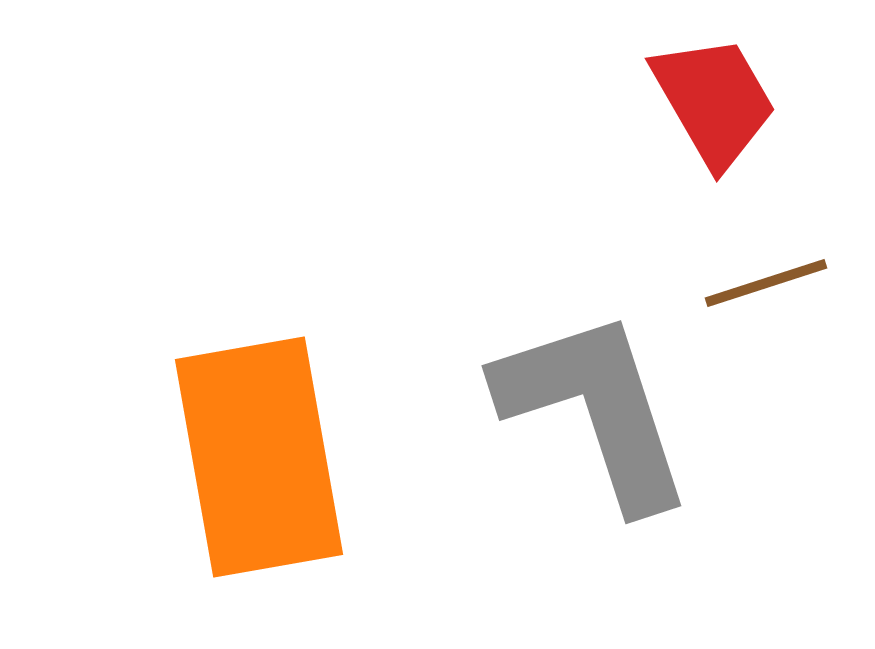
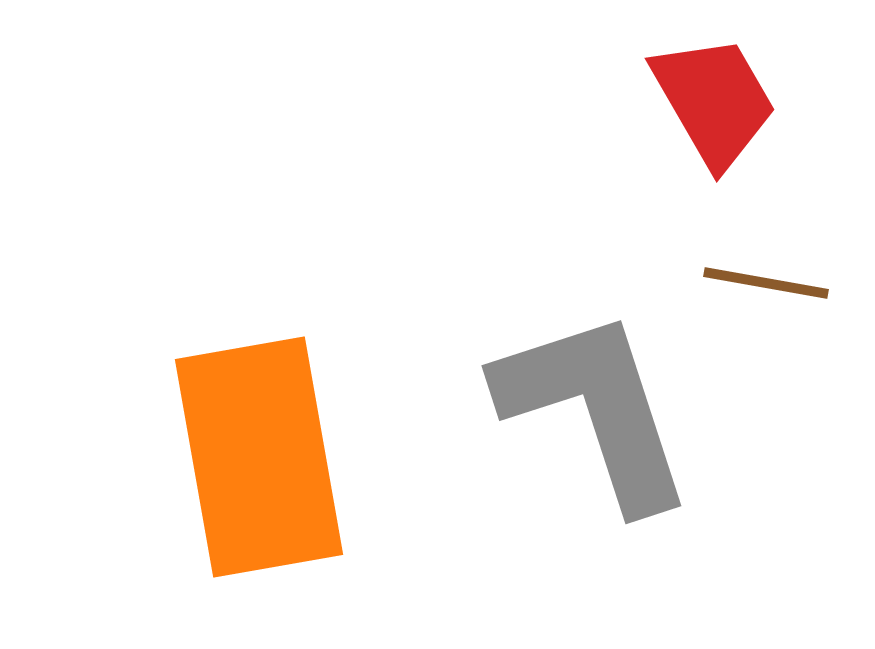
brown line: rotated 28 degrees clockwise
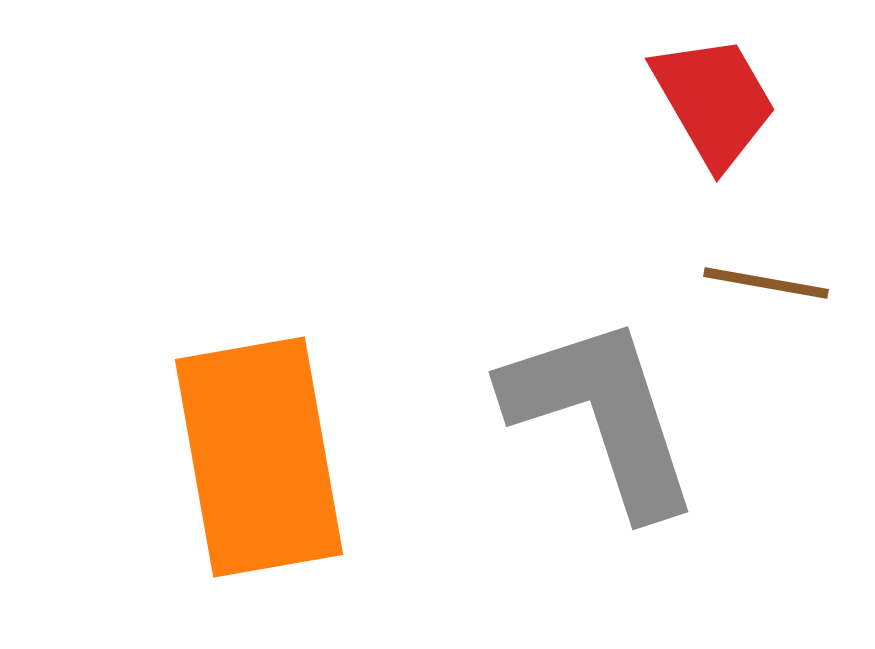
gray L-shape: moved 7 px right, 6 px down
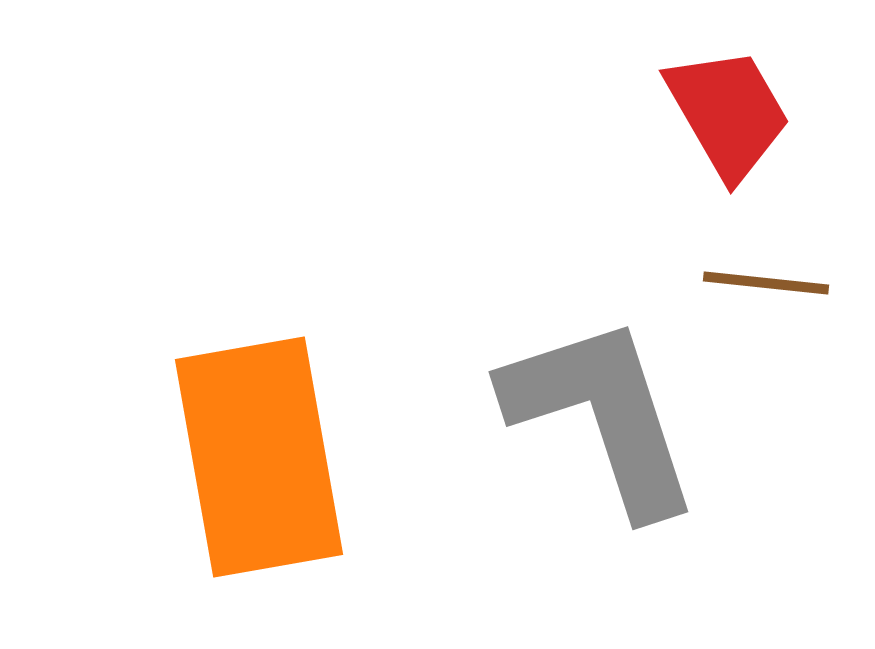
red trapezoid: moved 14 px right, 12 px down
brown line: rotated 4 degrees counterclockwise
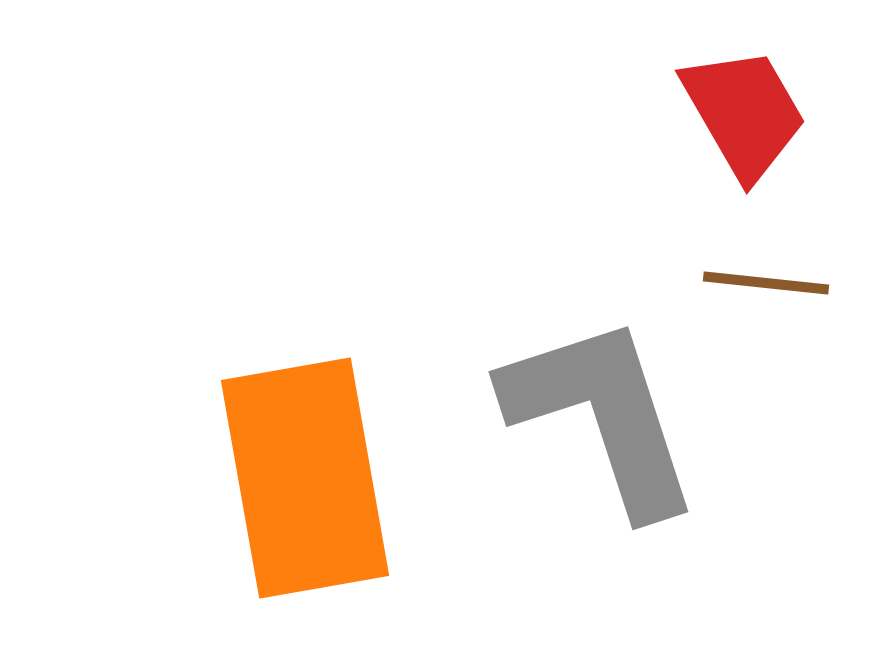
red trapezoid: moved 16 px right
orange rectangle: moved 46 px right, 21 px down
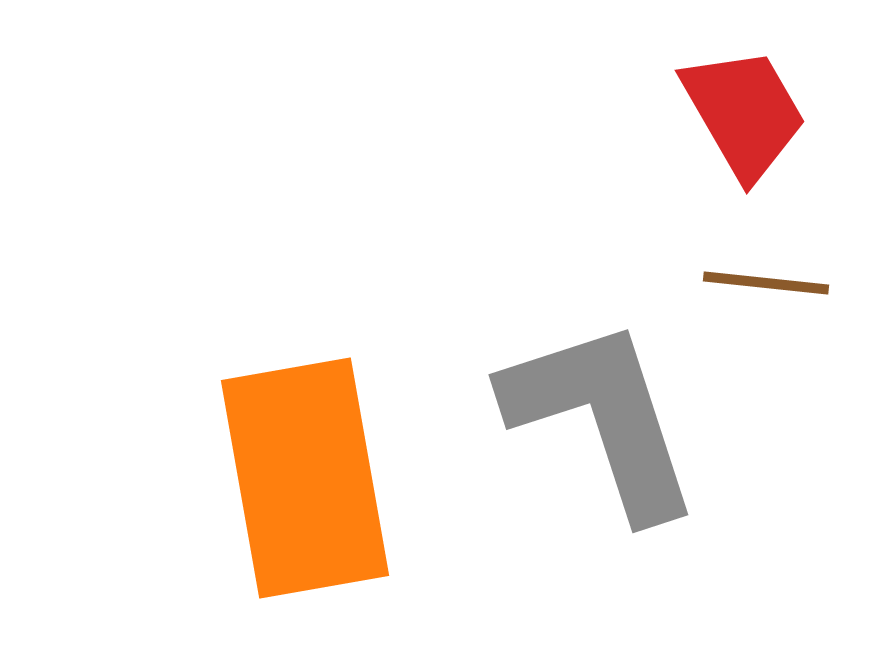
gray L-shape: moved 3 px down
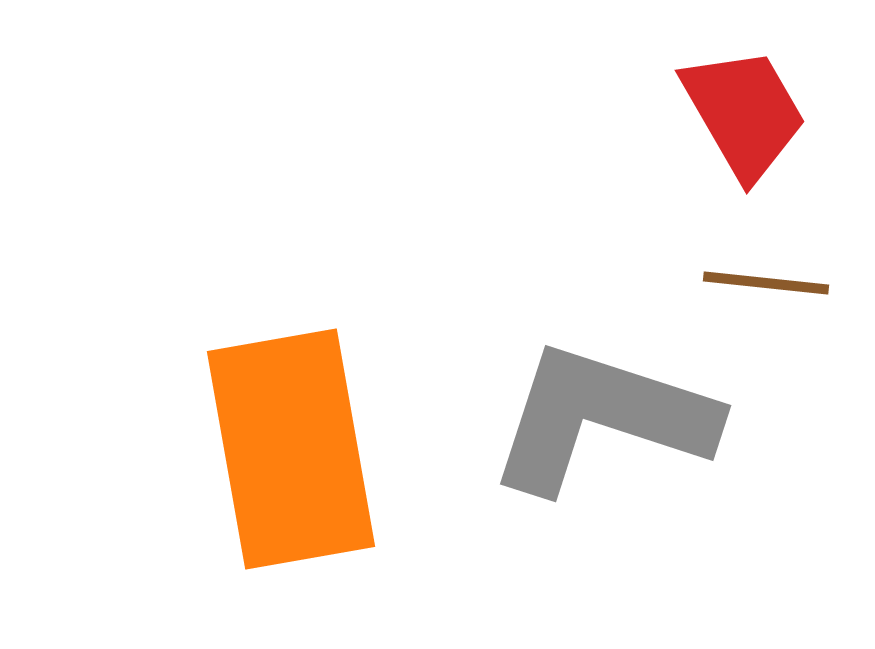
gray L-shape: rotated 54 degrees counterclockwise
orange rectangle: moved 14 px left, 29 px up
